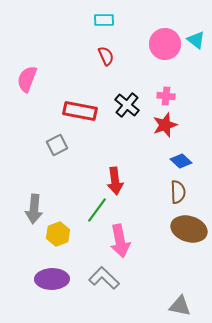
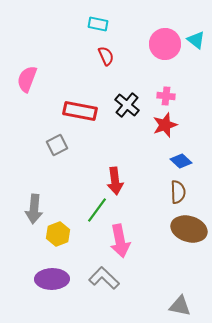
cyan rectangle: moved 6 px left, 4 px down; rotated 12 degrees clockwise
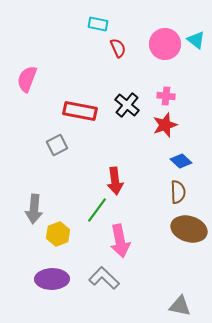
red semicircle: moved 12 px right, 8 px up
